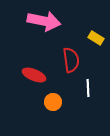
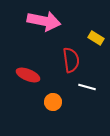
red ellipse: moved 6 px left
white line: moved 1 px left, 1 px up; rotated 72 degrees counterclockwise
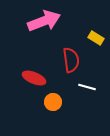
pink arrow: rotated 32 degrees counterclockwise
red ellipse: moved 6 px right, 3 px down
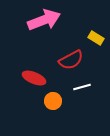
pink arrow: moved 1 px up
red semicircle: rotated 70 degrees clockwise
white line: moved 5 px left; rotated 30 degrees counterclockwise
orange circle: moved 1 px up
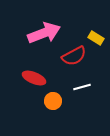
pink arrow: moved 13 px down
red semicircle: moved 3 px right, 4 px up
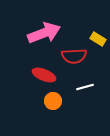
yellow rectangle: moved 2 px right, 1 px down
red semicircle: rotated 25 degrees clockwise
red ellipse: moved 10 px right, 3 px up
white line: moved 3 px right
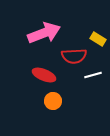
white line: moved 8 px right, 12 px up
